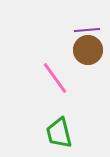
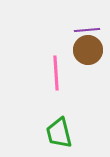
pink line: moved 1 px right, 5 px up; rotated 32 degrees clockwise
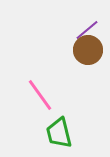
purple line: rotated 35 degrees counterclockwise
pink line: moved 16 px left, 22 px down; rotated 32 degrees counterclockwise
